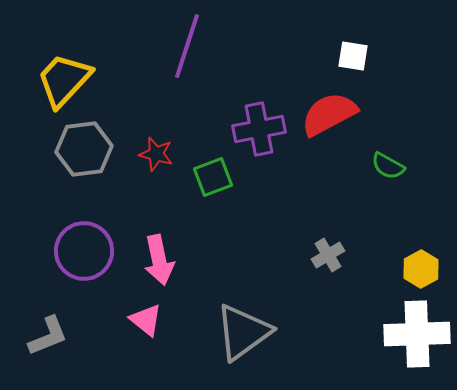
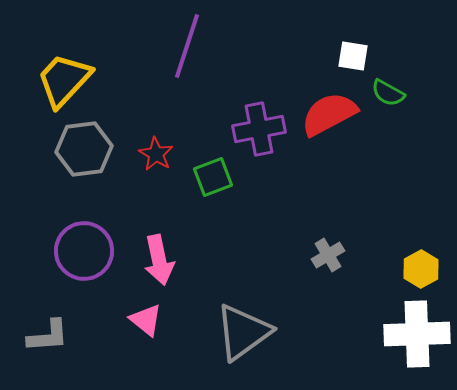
red star: rotated 16 degrees clockwise
green semicircle: moved 73 px up
gray L-shape: rotated 18 degrees clockwise
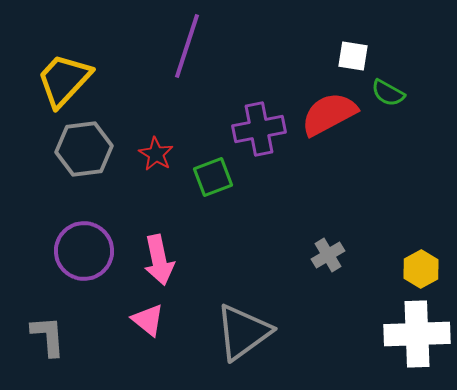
pink triangle: moved 2 px right
gray L-shape: rotated 90 degrees counterclockwise
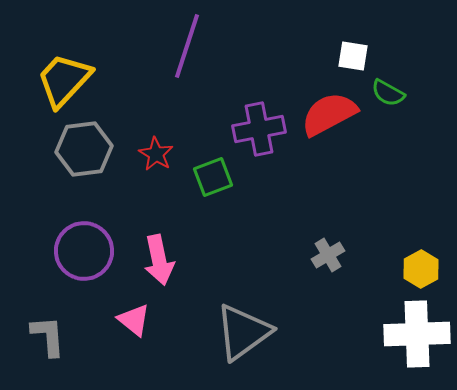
pink triangle: moved 14 px left
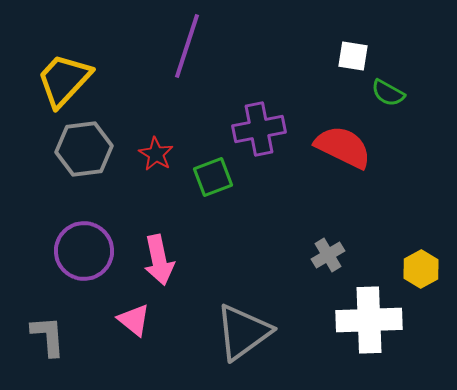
red semicircle: moved 14 px right, 33 px down; rotated 54 degrees clockwise
white cross: moved 48 px left, 14 px up
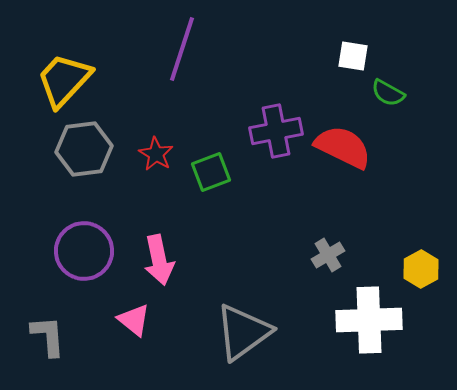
purple line: moved 5 px left, 3 px down
purple cross: moved 17 px right, 2 px down
green square: moved 2 px left, 5 px up
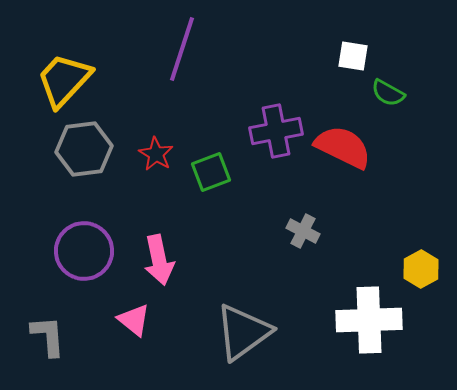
gray cross: moved 25 px left, 24 px up; rotated 32 degrees counterclockwise
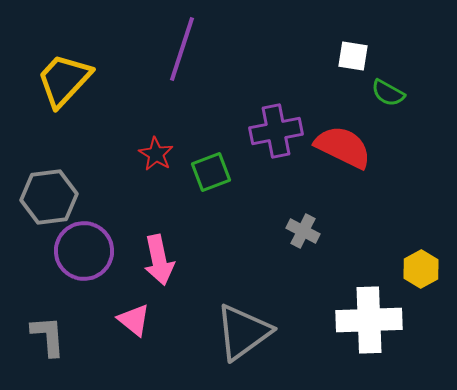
gray hexagon: moved 35 px left, 48 px down
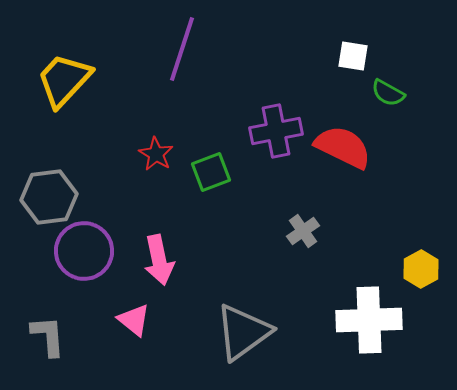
gray cross: rotated 28 degrees clockwise
